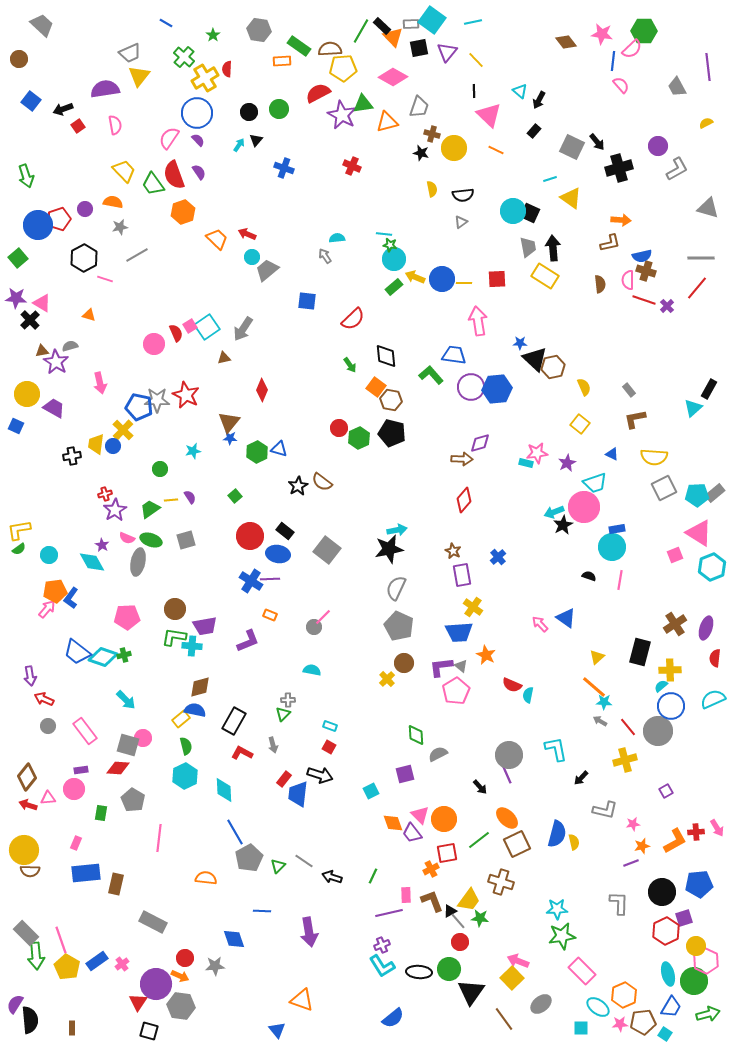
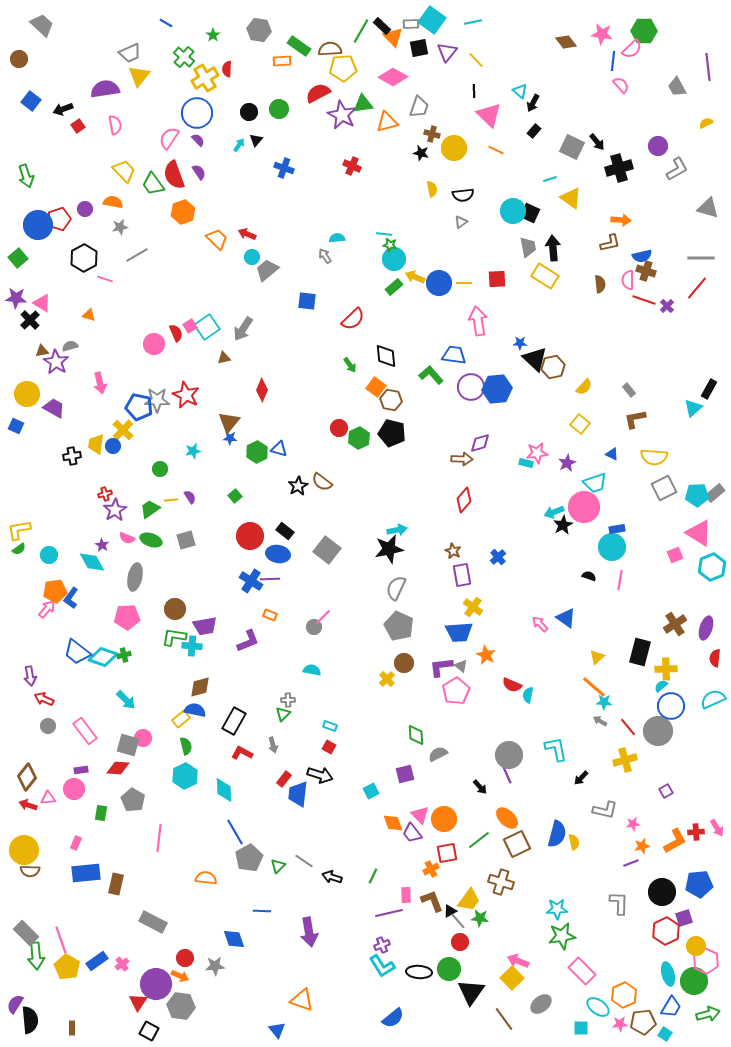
black arrow at (539, 100): moved 6 px left, 3 px down
blue circle at (442, 279): moved 3 px left, 4 px down
yellow semicircle at (584, 387): rotated 66 degrees clockwise
gray ellipse at (138, 562): moved 3 px left, 15 px down
yellow cross at (670, 670): moved 4 px left, 1 px up
black square at (149, 1031): rotated 12 degrees clockwise
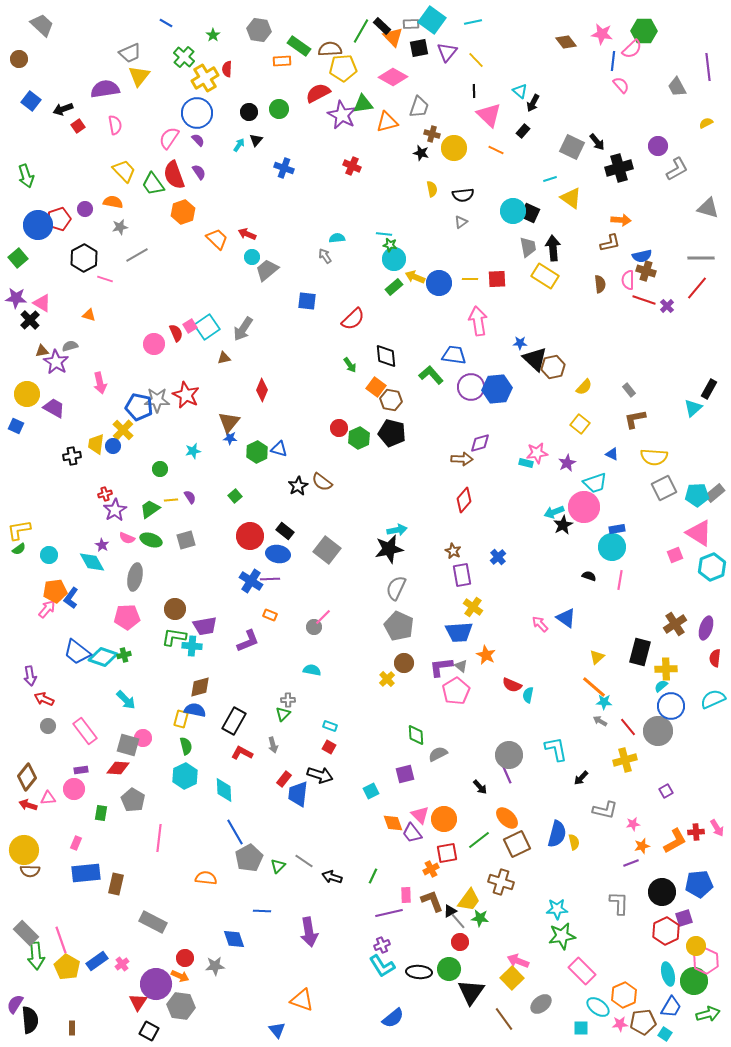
black rectangle at (534, 131): moved 11 px left
yellow line at (464, 283): moved 6 px right, 4 px up
yellow rectangle at (181, 719): rotated 36 degrees counterclockwise
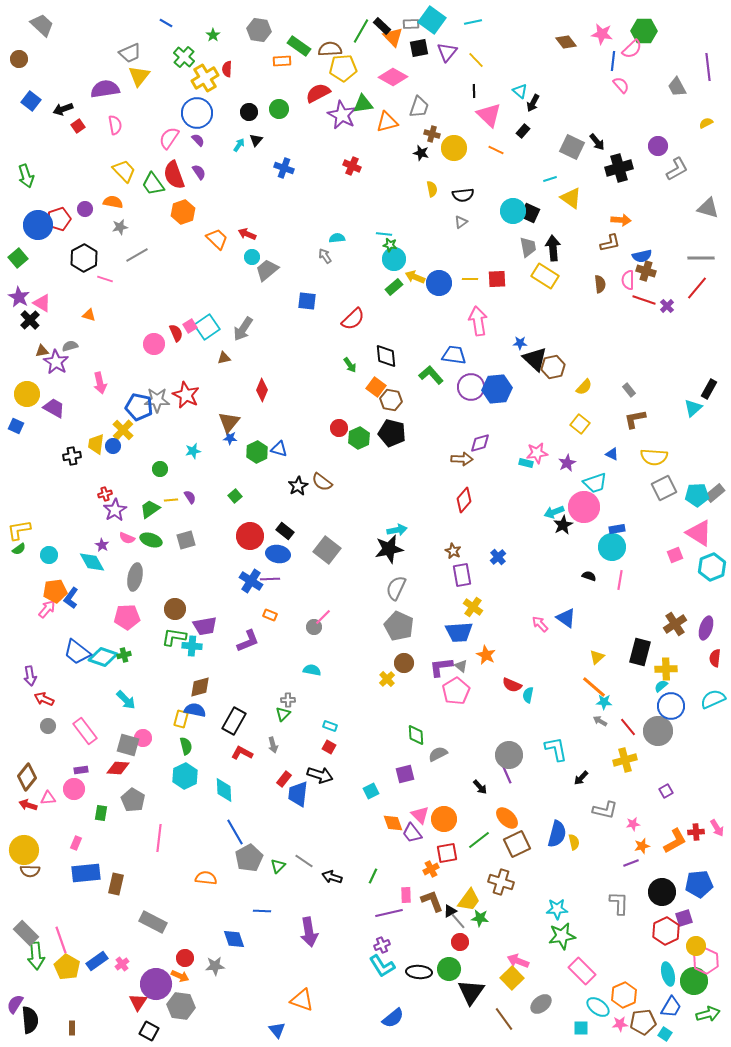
purple star at (16, 298): moved 3 px right, 1 px up; rotated 25 degrees clockwise
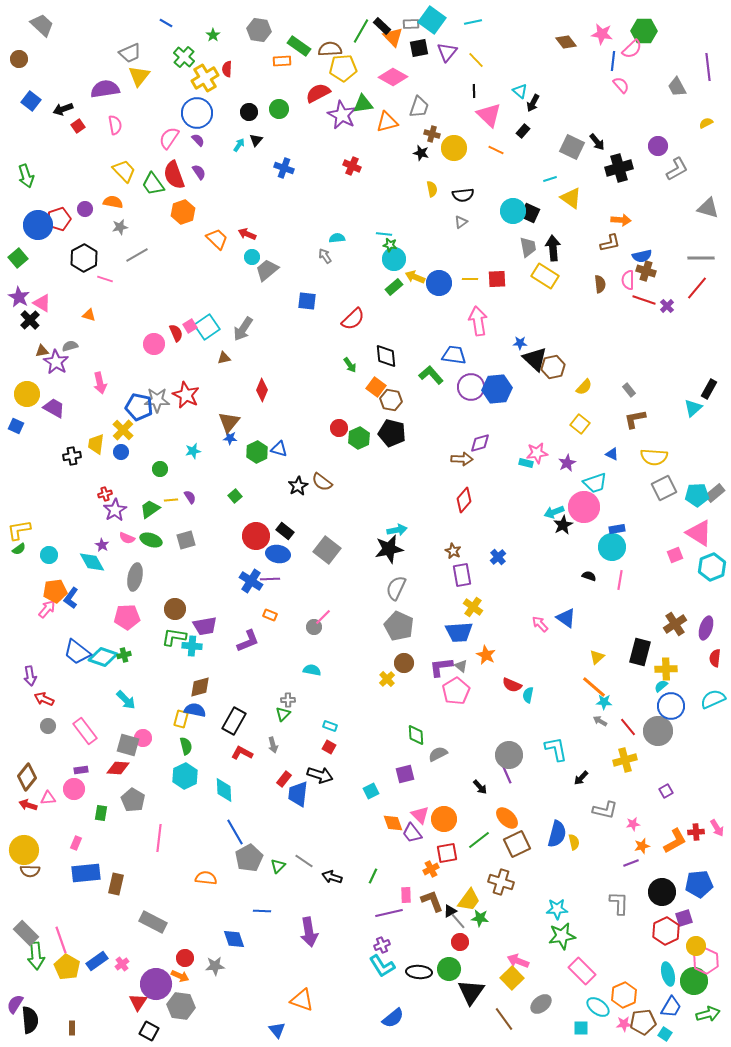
blue circle at (113, 446): moved 8 px right, 6 px down
red circle at (250, 536): moved 6 px right
pink star at (620, 1024): moved 4 px right
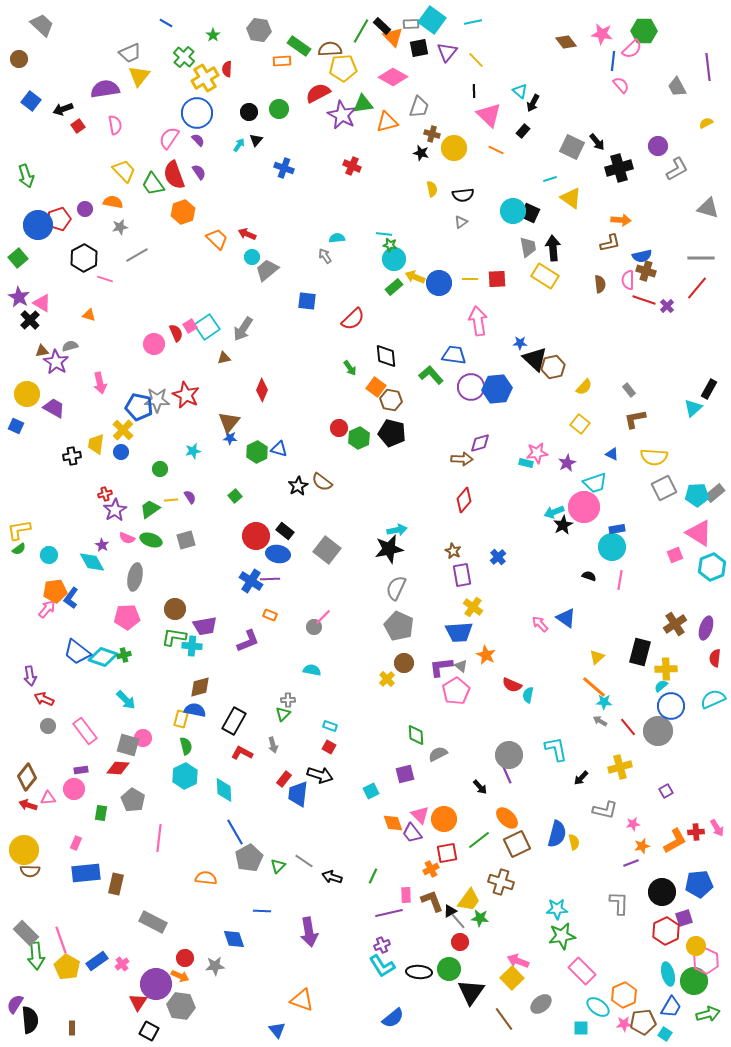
green arrow at (350, 365): moved 3 px down
yellow cross at (625, 760): moved 5 px left, 7 px down
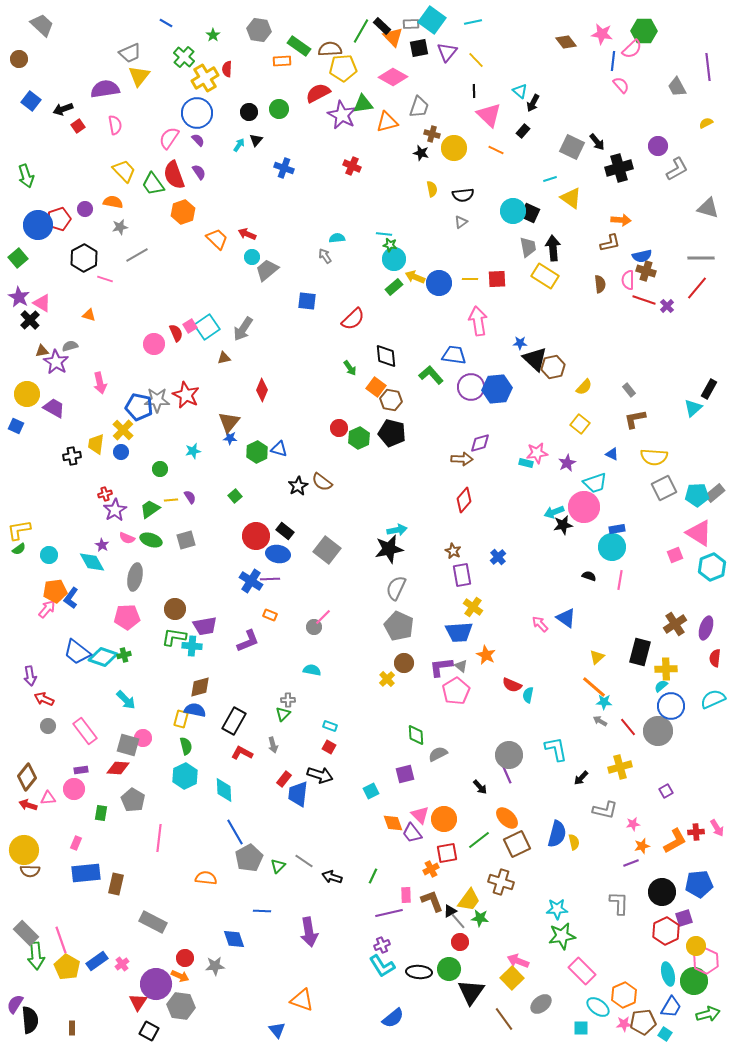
black star at (563, 525): rotated 18 degrees clockwise
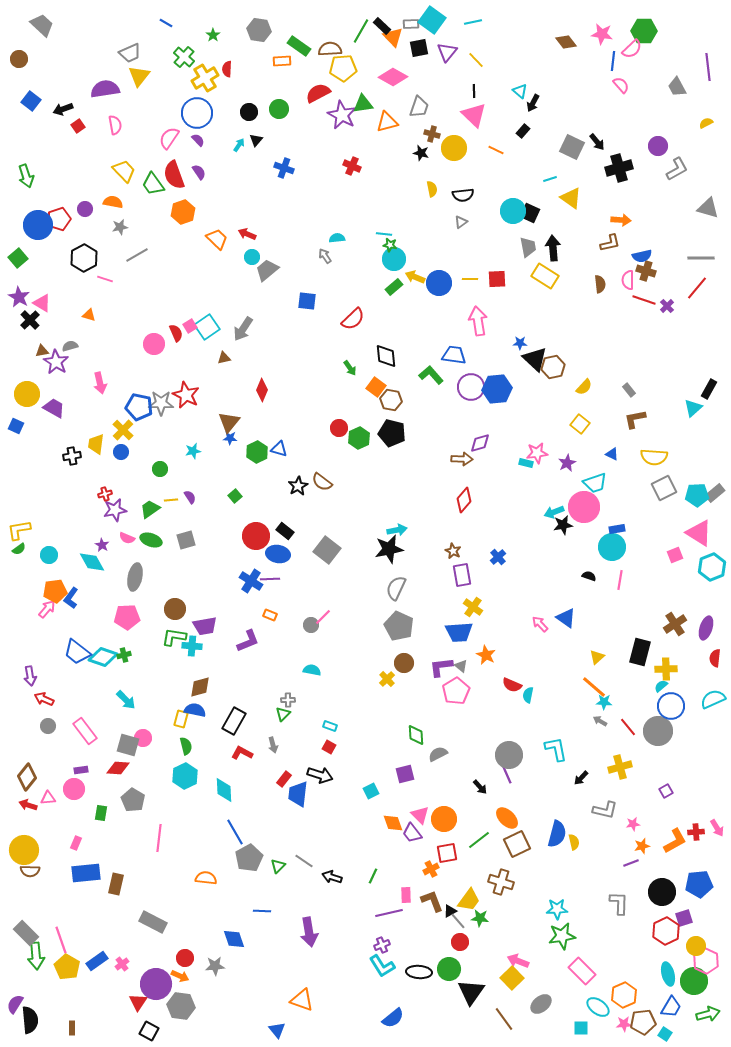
pink triangle at (489, 115): moved 15 px left
gray star at (157, 400): moved 4 px right, 3 px down
purple star at (115, 510): rotated 20 degrees clockwise
gray circle at (314, 627): moved 3 px left, 2 px up
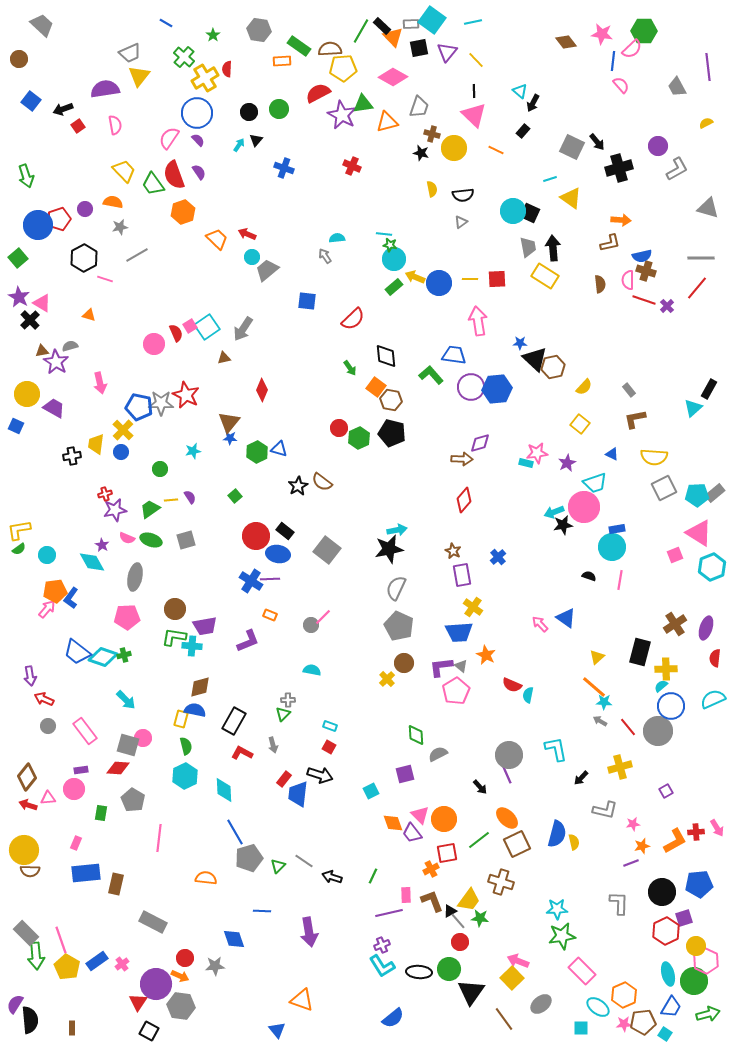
cyan circle at (49, 555): moved 2 px left
gray pentagon at (249, 858): rotated 12 degrees clockwise
